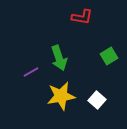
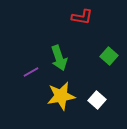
green square: rotated 18 degrees counterclockwise
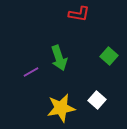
red L-shape: moved 3 px left, 3 px up
yellow star: moved 12 px down
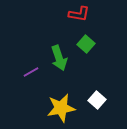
green square: moved 23 px left, 12 px up
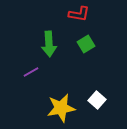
green square: rotated 18 degrees clockwise
green arrow: moved 10 px left, 14 px up; rotated 15 degrees clockwise
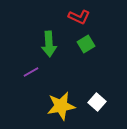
red L-shape: moved 3 px down; rotated 15 degrees clockwise
white square: moved 2 px down
yellow star: moved 2 px up
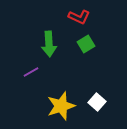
yellow star: rotated 8 degrees counterclockwise
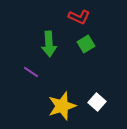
purple line: rotated 63 degrees clockwise
yellow star: moved 1 px right
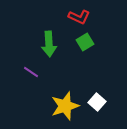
green square: moved 1 px left, 2 px up
yellow star: moved 3 px right
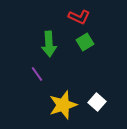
purple line: moved 6 px right, 2 px down; rotated 21 degrees clockwise
yellow star: moved 2 px left, 1 px up
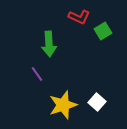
green square: moved 18 px right, 11 px up
